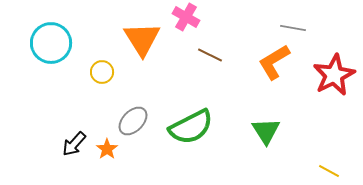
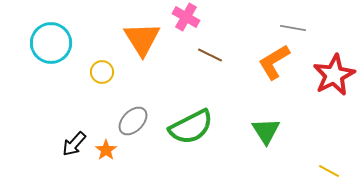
orange star: moved 1 px left, 1 px down
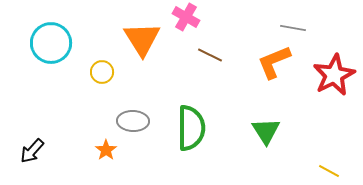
orange L-shape: rotated 9 degrees clockwise
gray ellipse: rotated 48 degrees clockwise
green semicircle: moved 1 px down; rotated 63 degrees counterclockwise
black arrow: moved 42 px left, 7 px down
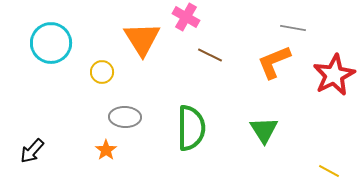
gray ellipse: moved 8 px left, 4 px up
green triangle: moved 2 px left, 1 px up
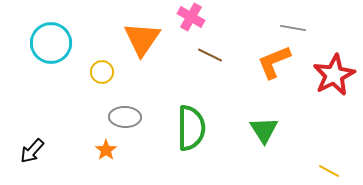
pink cross: moved 5 px right
orange triangle: rotated 6 degrees clockwise
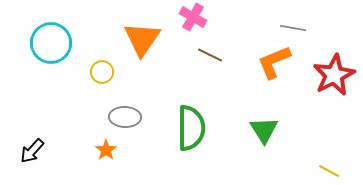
pink cross: moved 2 px right
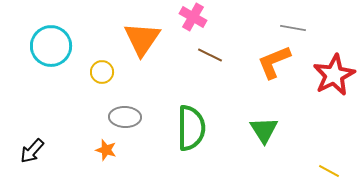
cyan circle: moved 3 px down
orange star: rotated 20 degrees counterclockwise
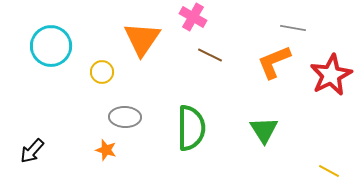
red star: moved 3 px left
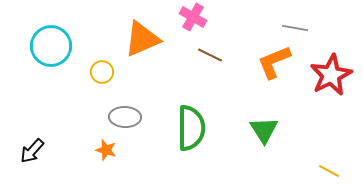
gray line: moved 2 px right
orange triangle: rotated 33 degrees clockwise
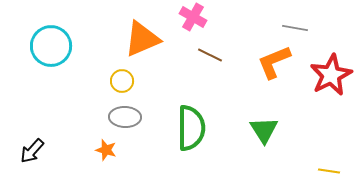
yellow circle: moved 20 px right, 9 px down
yellow line: rotated 20 degrees counterclockwise
